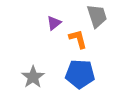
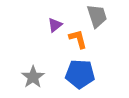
purple triangle: moved 1 px right, 2 px down
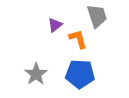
gray star: moved 3 px right, 3 px up
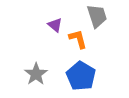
purple triangle: rotated 42 degrees counterclockwise
blue pentagon: moved 1 px right, 2 px down; rotated 28 degrees clockwise
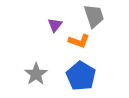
gray trapezoid: moved 3 px left
purple triangle: rotated 28 degrees clockwise
orange L-shape: moved 1 px right, 2 px down; rotated 125 degrees clockwise
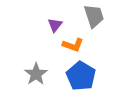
orange L-shape: moved 6 px left, 4 px down
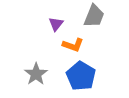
gray trapezoid: rotated 40 degrees clockwise
purple triangle: moved 1 px right, 1 px up
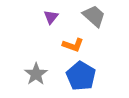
gray trapezoid: rotated 70 degrees counterclockwise
purple triangle: moved 5 px left, 7 px up
